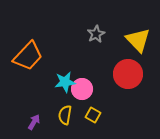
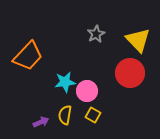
red circle: moved 2 px right, 1 px up
pink circle: moved 5 px right, 2 px down
purple arrow: moved 7 px right; rotated 35 degrees clockwise
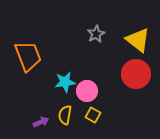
yellow triangle: rotated 8 degrees counterclockwise
orange trapezoid: rotated 64 degrees counterclockwise
red circle: moved 6 px right, 1 px down
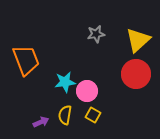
gray star: rotated 18 degrees clockwise
yellow triangle: rotated 40 degrees clockwise
orange trapezoid: moved 2 px left, 4 px down
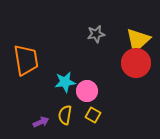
orange trapezoid: rotated 12 degrees clockwise
red circle: moved 11 px up
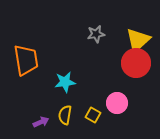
pink circle: moved 30 px right, 12 px down
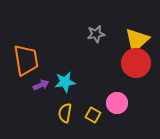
yellow triangle: moved 1 px left
yellow semicircle: moved 2 px up
purple arrow: moved 37 px up
